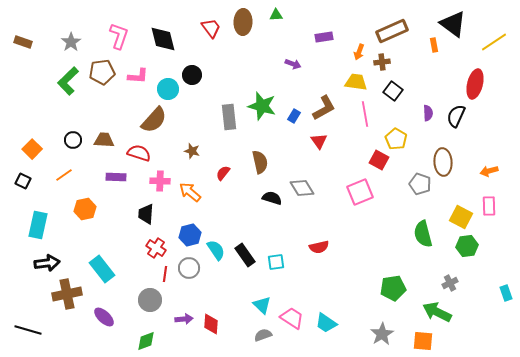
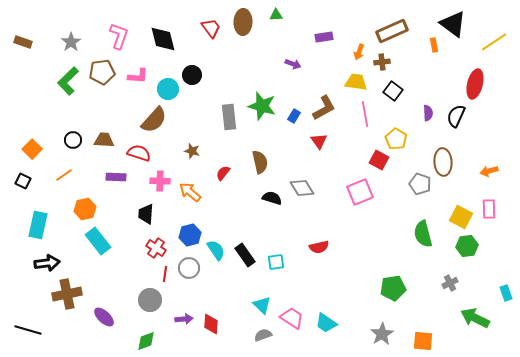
pink rectangle at (489, 206): moved 3 px down
cyan rectangle at (102, 269): moved 4 px left, 28 px up
green arrow at (437, 312): moved 38 px right, 6 px down
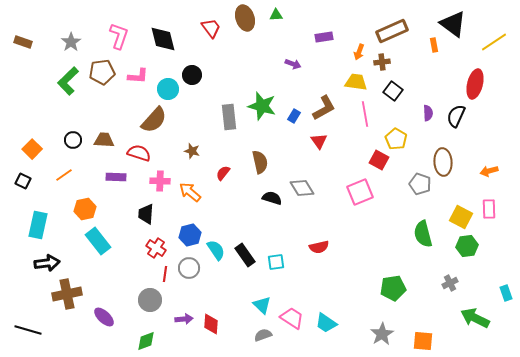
brown ellipse at (243, 22): moved 2 px right, 4 px up; rotated 20 degrees counterclockwise
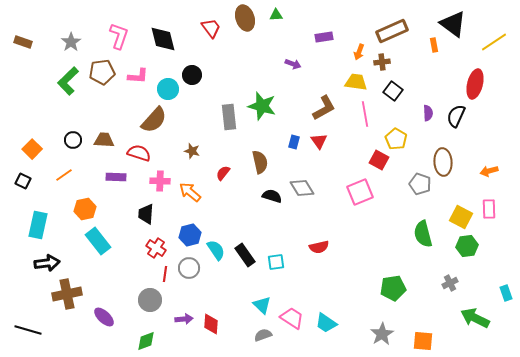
blue rectangle at (294, 116): moved 26 px down; rotated 16 degrees counterclockwise
black semicircle at (272, 198): moved 2 px up
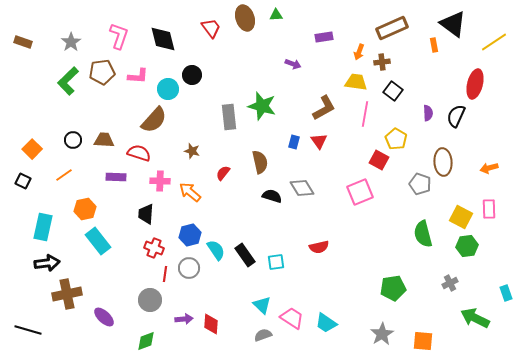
brown rectangle at (392, 31): moved 3 px up
pink line at (365, 114): rotated 20 degrees clockwise
orange arrow at (489, 171): moved 3 px up
cyan rectangle at (38, 225): moved 5 px right, 2 px down
red cross at (156, 248): moved 2 px left; rotated 12 degrees counterclockwise
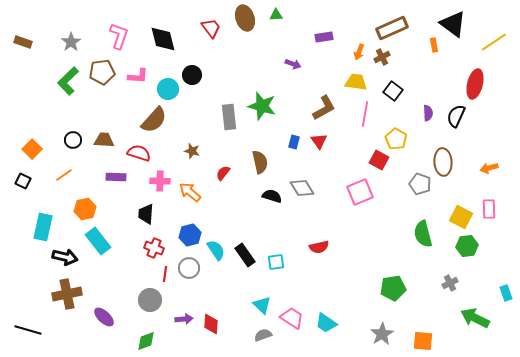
brown cross at (382, 62): moved 5 px up; rotated 21 degrees counterclockwise
black arrow at (47, 263): moved 18 px right, 6 px up; rotated 20 degrees clockwise
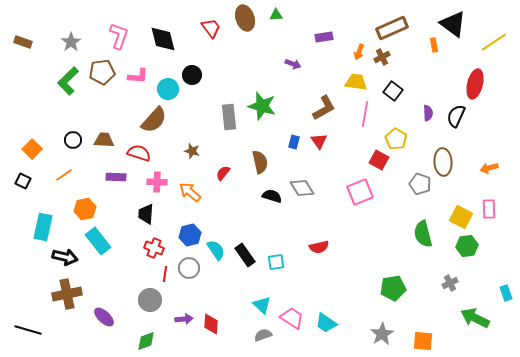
pink cross at (160, 181): moved 3 px left, 1 px down
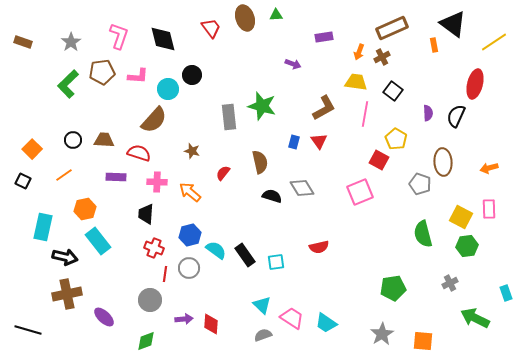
green L-shape at (68, 81): moved 3 px down
cyan semicircle at (216, 250): rotated 20 degrees counterclockwise
